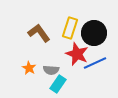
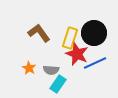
yellow rectangle: moved 10 px down
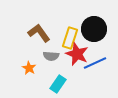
black circle: moved 4 px up
gray semicircle: moved 14 px up
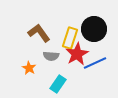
red star: rotated 20 degrees clockwise
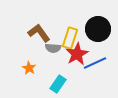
black circle: moved 4 px right
gray semicircle: moved 2 px right, 8 px up
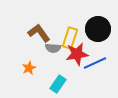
red star: rotated 20 degrees clockwise
orange star: rotated 16 degrees clockwise
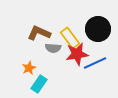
brown L-shape: rotated 30 degrees counterclockwise
yellow rectangle: rotated 55 degrees counterclockwise
cyan rectangle: moved 19 px left
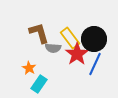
black circle: moved 4 px left, 10 px down
brown L-shape: rotated 50 degrees clockwise
red star: rotated 25 degrees counterclockwise
blue line: moved 1 px down; rotated 40 degrees counterclockwise
orange star: rotated 16 degrees counterclockwise
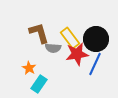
black circle: moved 2 px right
red star: rotated 25 degrees clockwise
